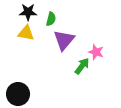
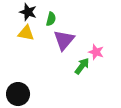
black star: rotated 18 degrees clockwise
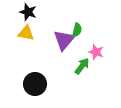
green semicircle: moved 26 px right, 11 px down
black circle: moved 17 px right, 10 px up
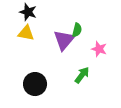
pink star: moved 3 px right, 3 px up
green arrow: moved 9 px down
